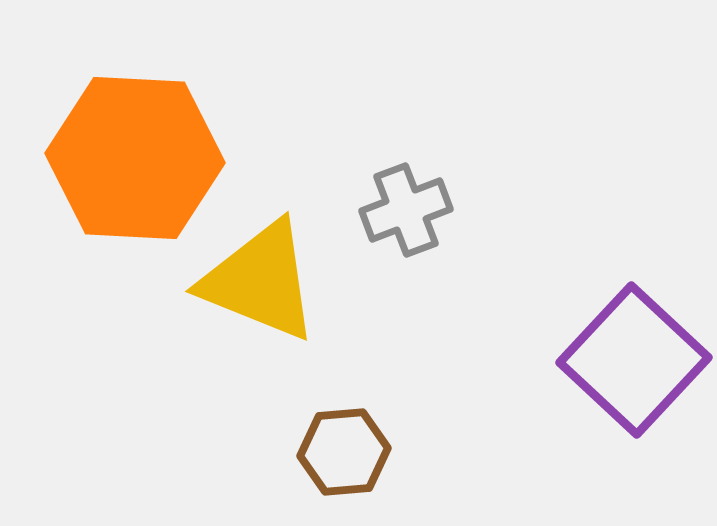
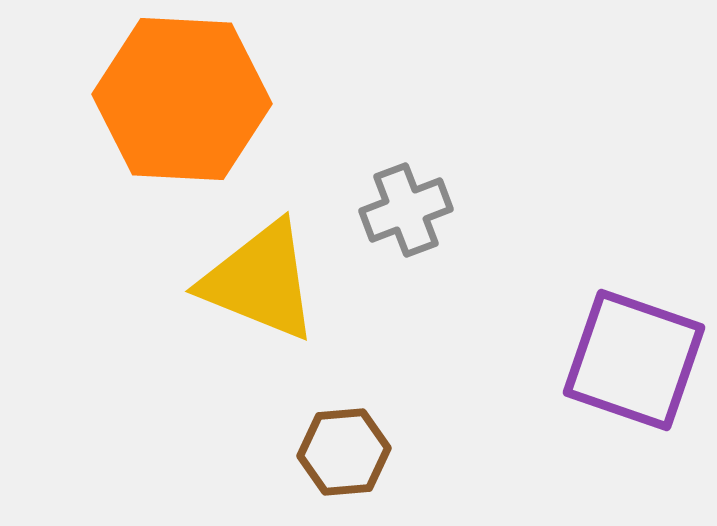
orange hexagon: moved 47 px right, 59 px up
purple square: rotated 24 degrees counterclockwise
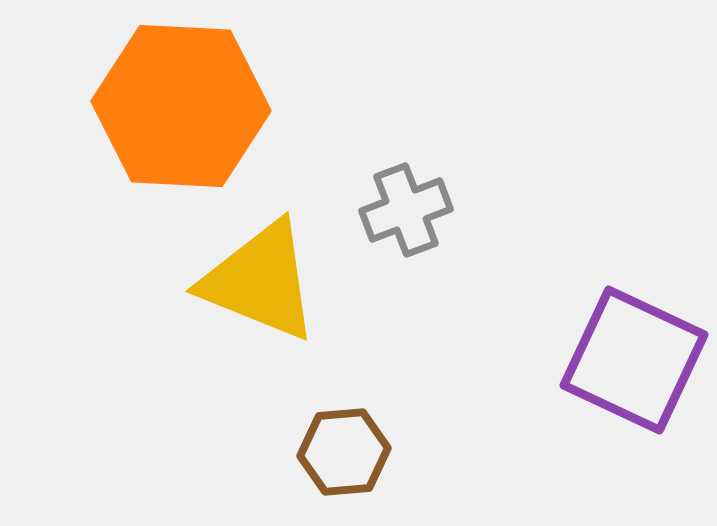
orange hexagon: moved 1 px left, 7 px down
purple square: rotated 6 degrees clockwise
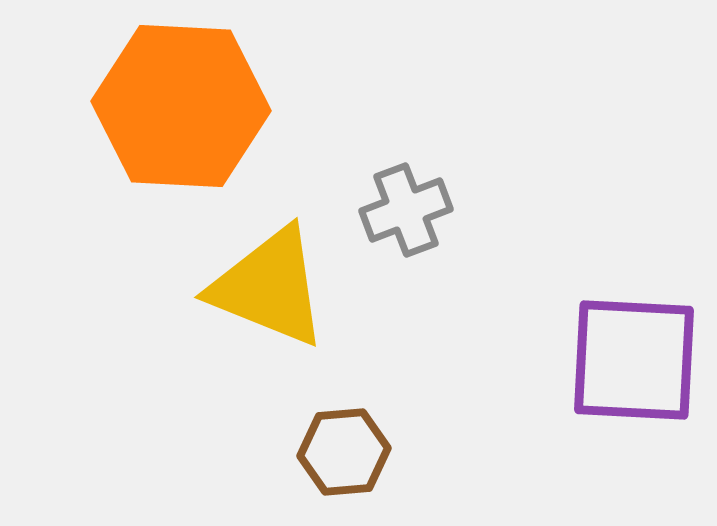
yellow triangle: moved 9 px right, 6 px down
purple square: rotated 22 degrees counterclockwise
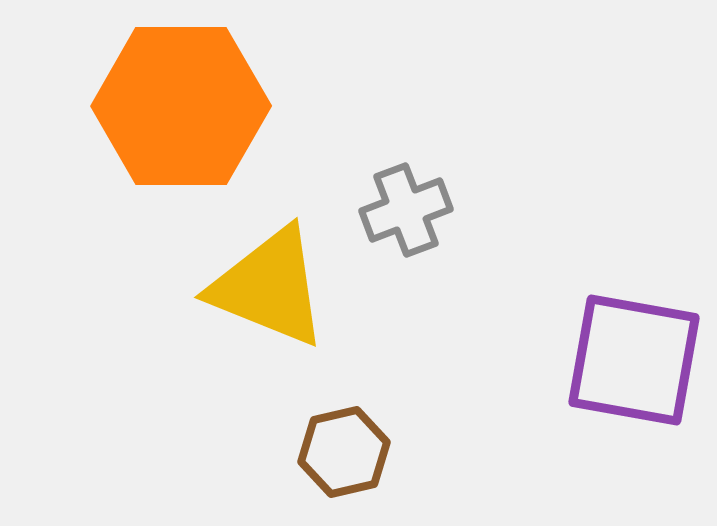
orange hexagon: rotated 3 degrees counterclockwise
purple square: rotated 7 degrees clockwise
brown hexagon: rotated 8 degrees counterclockwise
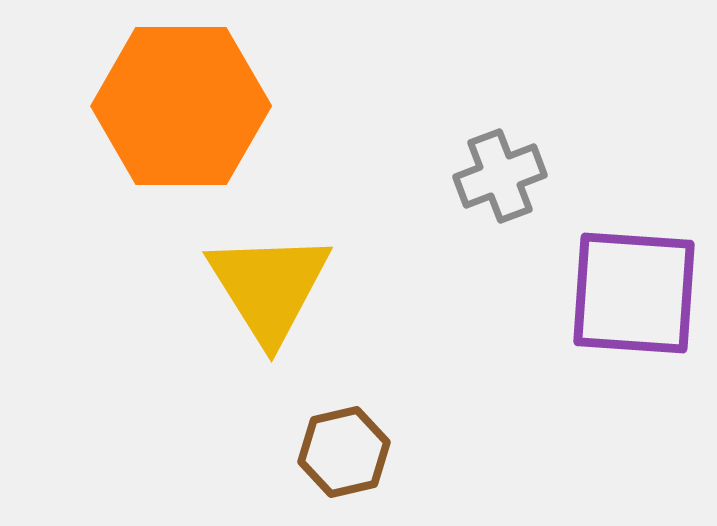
gray cross: moved 94 px right, 34 px up
yellow triangle: rotated 36 degrees clockwise
purple square: moved 67 px up; rotated 6 degrees counterclockwise
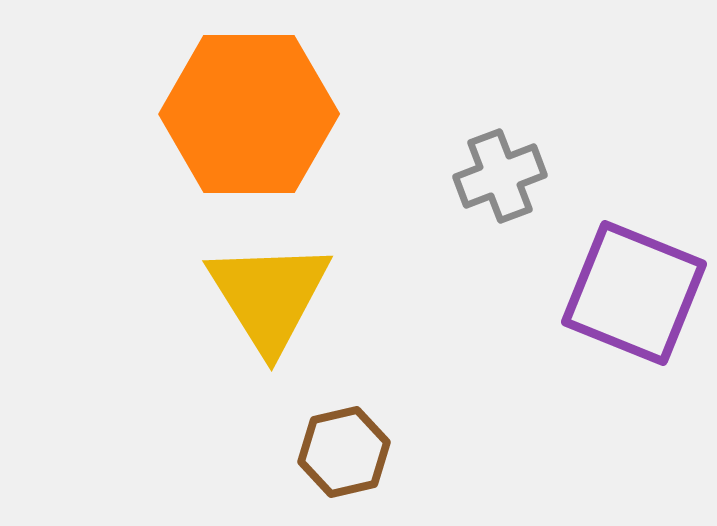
orange hexagon: moved 68 px right, 8 px down
yellow triangle: moved 9 px down
purple square: rotated 18 degrees clockwise
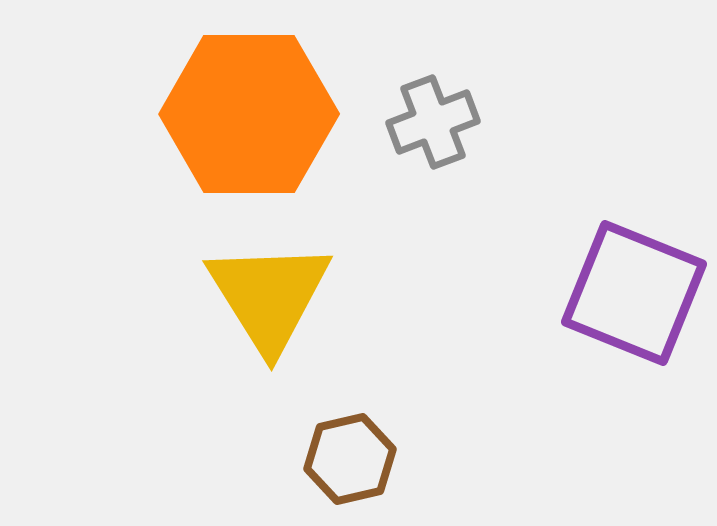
gray cross: moved 67 px left, 54 px up
brown hexagon: moved 6 px right, 7 px down
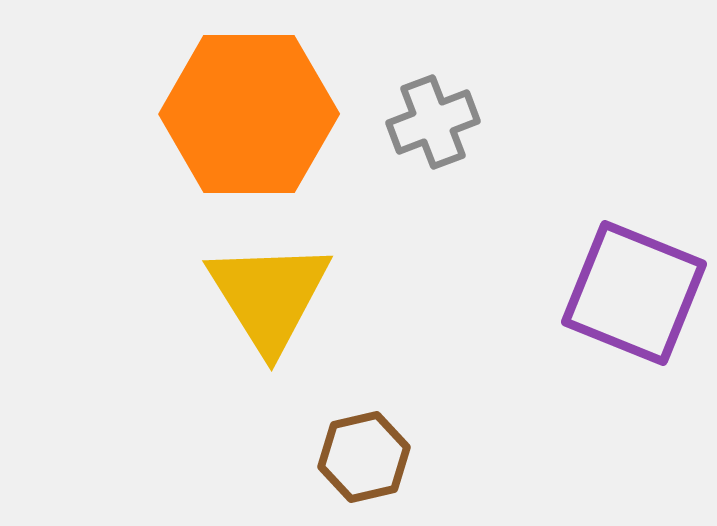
brown hexagon: moved 14 px right, 2 px up
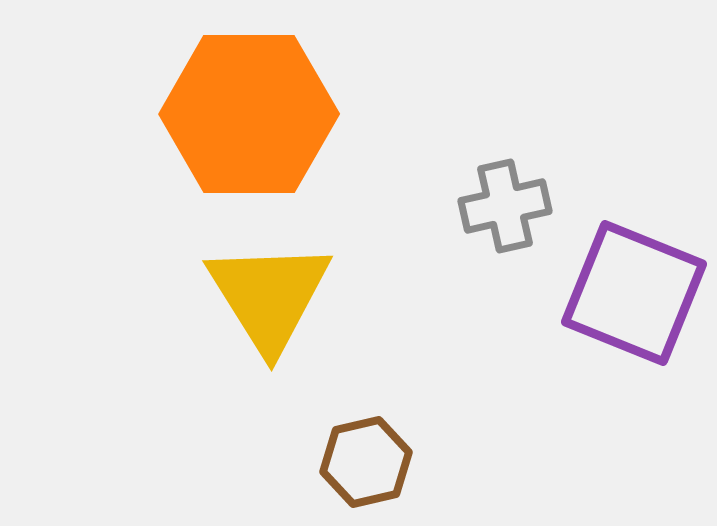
gray cross: moved 72 px right, 84 px down; rotated 8 degrees clockwise
brown hexagon: moved 2 px right, 5 px down
